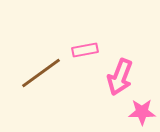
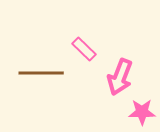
pink rectangle: moved 1 px left, 1 px up; rotated 55 degrees clockwise
brown line: rotated 36 degrees clockwise
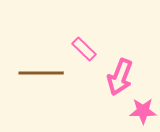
pink star: moved 1 px right, 1 px up
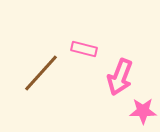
pink rectangle: rotated 30 degrees counterclockwise
brown line: rotated 48 degrees counterclockwise
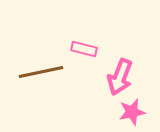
brown line: moved 1 px up; rotated 36 degrees clockwise
pink star: moved 11 px left, 1 px down; rotated 12 degrees counterclockwise
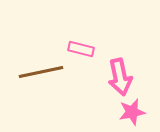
pink rectangle: moved 3 px left
pink arrow: rotated 33 degrees counterclockwise
